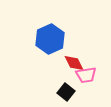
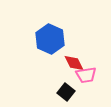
blue hexagon: rotated 12 degrees counterclockwise
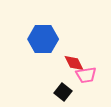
blue hexagon: moved 7 px left; rotated 24 degrees counterclockwise
black square: moved 3 px left
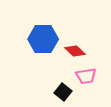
red diamond: moved 1 px right, 12 px up; rotated 20 degrees counterclockwise
pink trapezoid: moved 1 px down
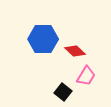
pink trapezoid: rotated 50 degrees counterclockwise
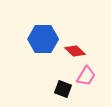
black square: moved 3 px up; rotated 18 degrees counterclockwise
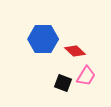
black square: moved 6 px up
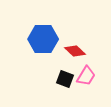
black square: moved 2 px right, 4 px up
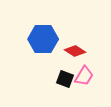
red diamond: rotated 10 degrees counterclockwise
pink trapezoid: moved 2 px left
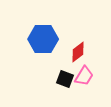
red diamond: moved 3 px right, 1 px down; rotated 70 degrees counterclockwise
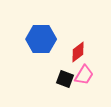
blue hexagon: moved 2 px left
pink trapezoid: moved 1 px up
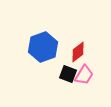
blue hexagon: moved 2 px right, 8 px down; rotated 20 degrees counterclockwise
black square: moved 3 px right, 5 px up
